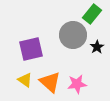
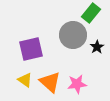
green rectangle: moved 1 px left, 1 px up
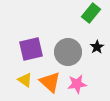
gray circle: moved 5 px left, 17 px down
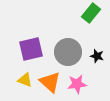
black star: moved 9 px down; rotated 24 degrees counterclockwise
yellow triangle: rotated 14 degrees counterclockwise
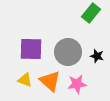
purple square: rotated 15 degrees clockwise
orange triangle: moved 1 px up
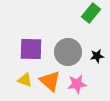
black star: rotated 24 degrees counterclockwise
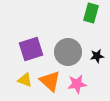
green rectangle: rotated 24 degrees counterclockwise
purple square: rotated 20 degrees counterclockwise
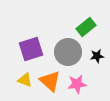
green rectangle: moved 5 px left, 14 px down; rotated 36 degrees clockwise
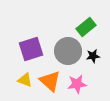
gray circle: moved 1 px up
black star: moved 4 px left
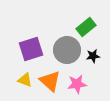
gray circle: moved 1 px left, 1 px up
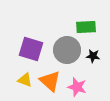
green rectangle: rotated 36 degrees clockwise
purple square: rotated 35 degrees clockwise
black star: rotated 16 degrees clockwise
pink star: moved 3 px down; rotated 24 degrees clockwise
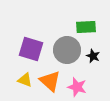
black star: rotated 16 degrees clockwise
